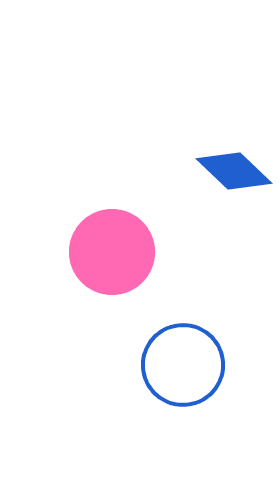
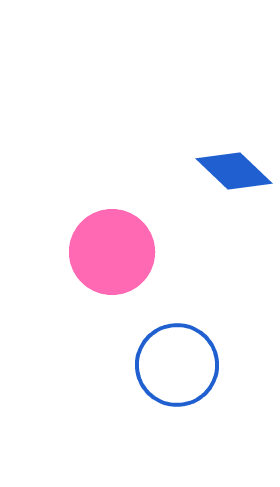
blue circle: moved 6 px left
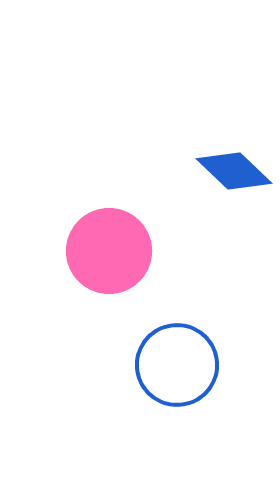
pink circle: moved 3 px left, 1 px up
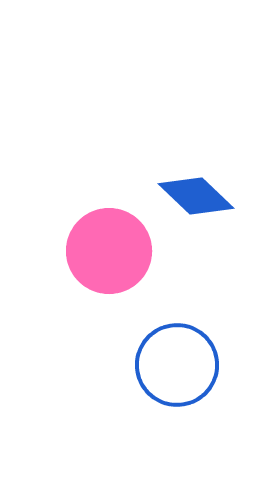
blue diamond: moved 38 px left, 25 px down
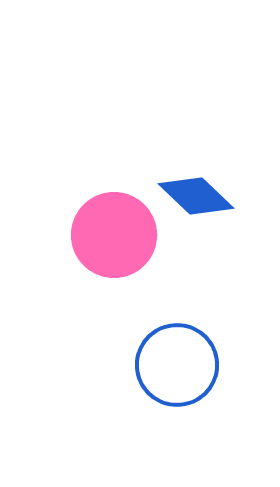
pink circle: moved 5 px right, 16 px up
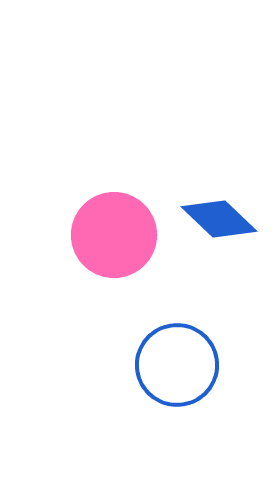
blue diamond: moved 23 px right, 23 px down
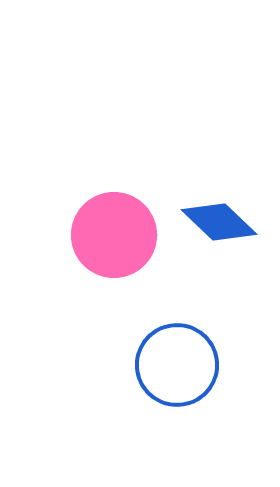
blue diamond: moved 3 px down
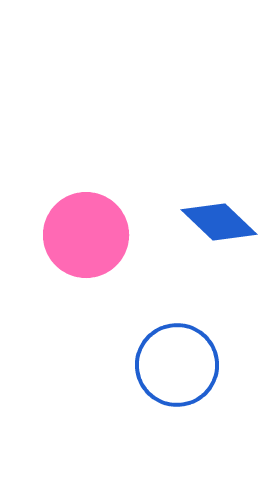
pink circle: moved 28 px left
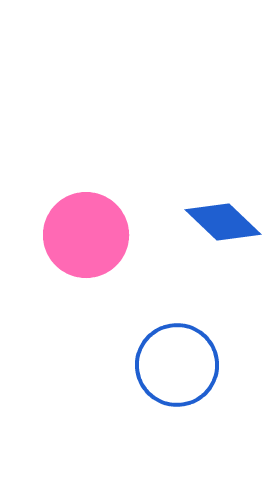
blue diamond: moved 4 px right
